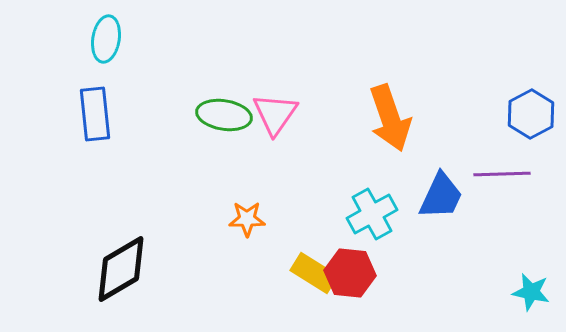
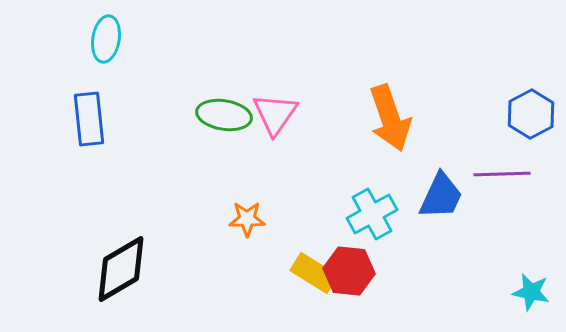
blue rectangle: moved 6 px left, 5 px down
red hexagon: moved 1 px left, 2 px up
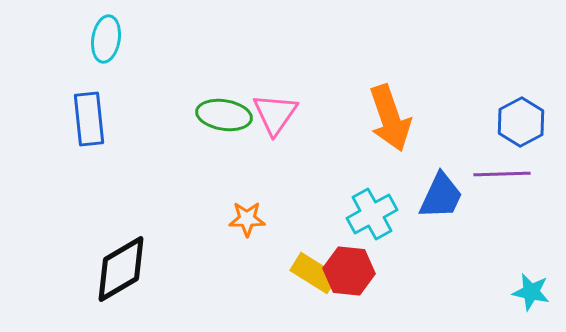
blue hexagon: moved 10 px left, 8 px down
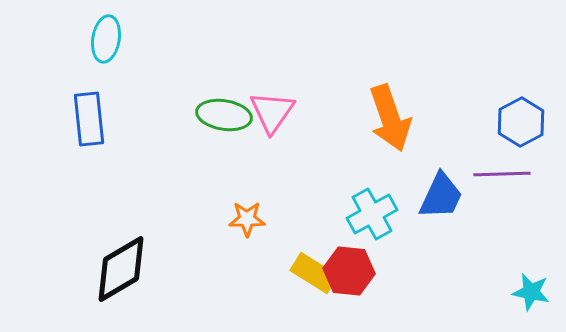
pink triangle: moved 3 px left, 2 px up
